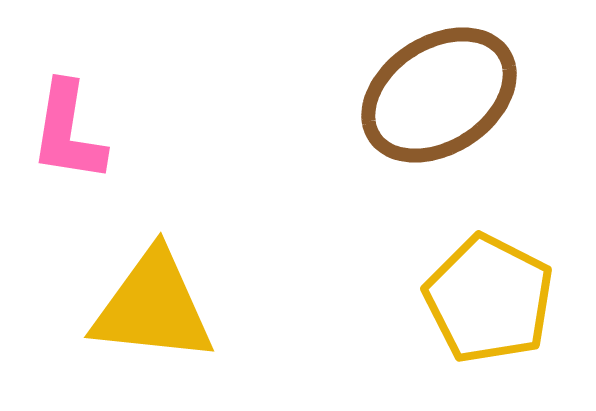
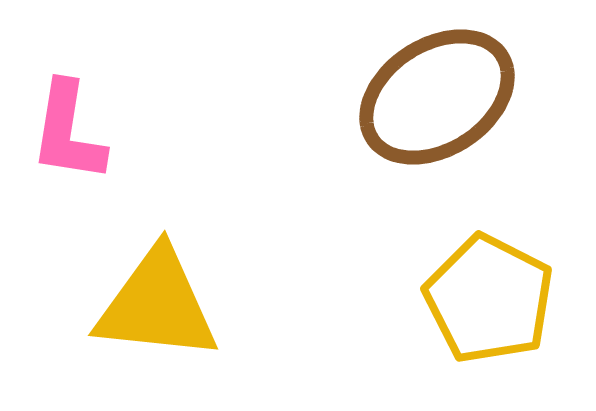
brown ellipse: moved 2 px left, 2 px down
yellow triangle: moved 4 px right, 2 px up
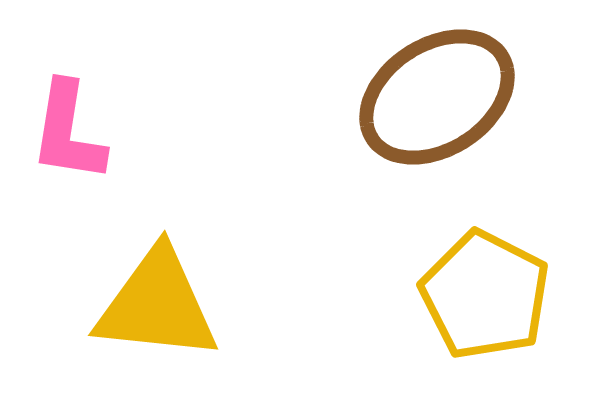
yellow pentagon: moved 4 px left, 4 px up
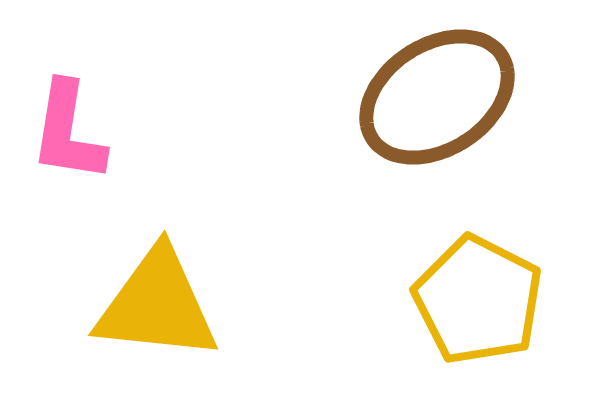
yellow pentagon: moved 7 px left, 5 px down
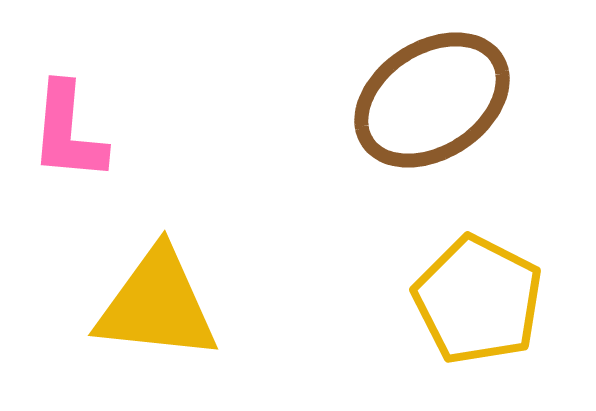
brown ellipse: moved 5 px left, 3 px down
pink L-shape: rotated 4 degrees counterclockwise
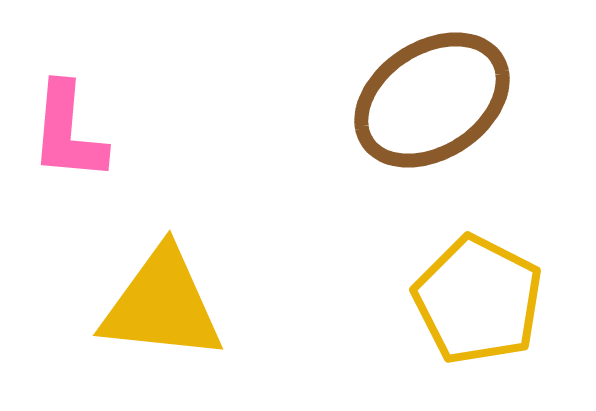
yellow triangle: moved 5 px right
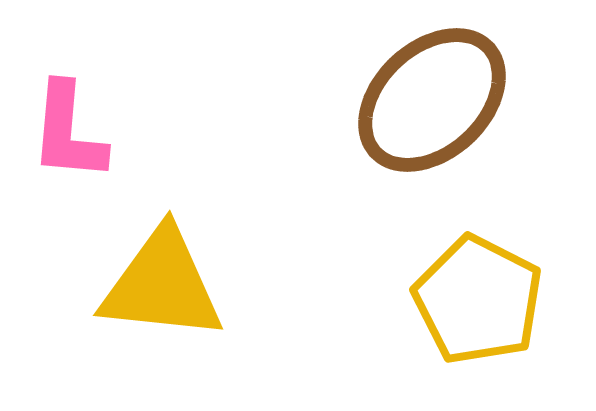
brown ellipse: rotated 10 degrees counterclockwise
yellow triangle: moved 20 px up
